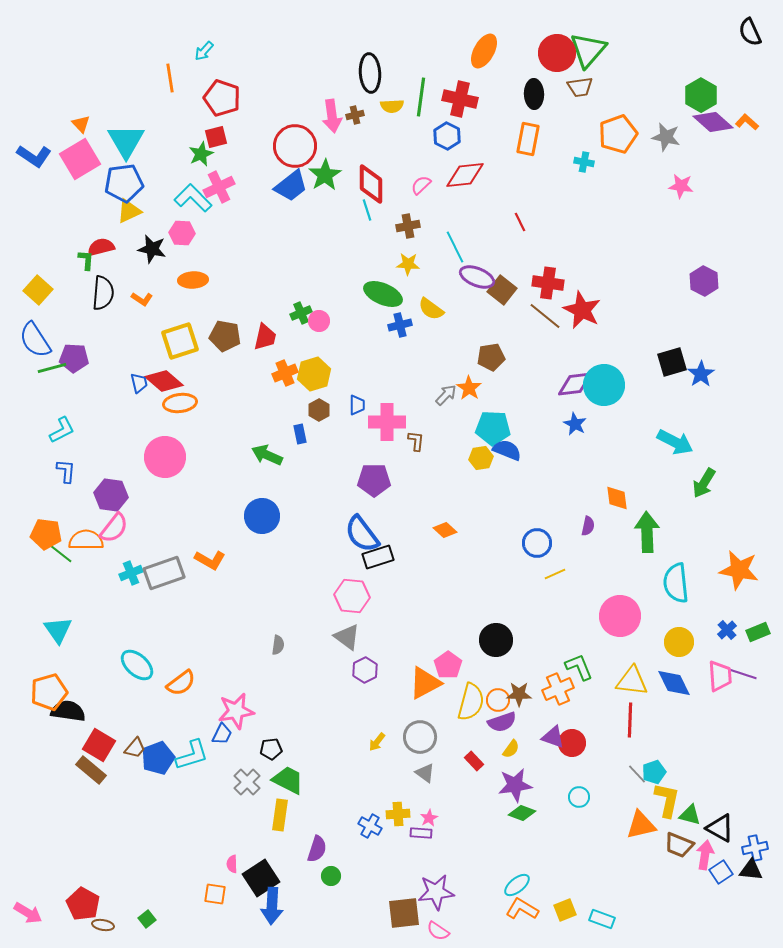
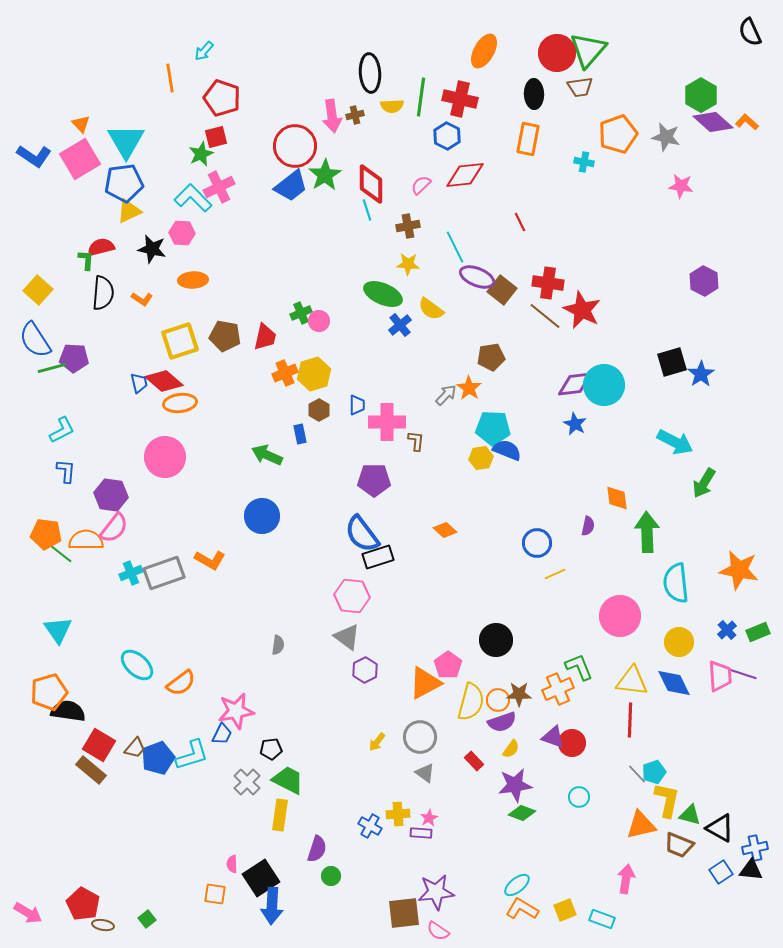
blue cross at (400, 325): rotated 25 degrees counterclockwise
pink arrow at (705, 855): moved 79 px left, 24 px down
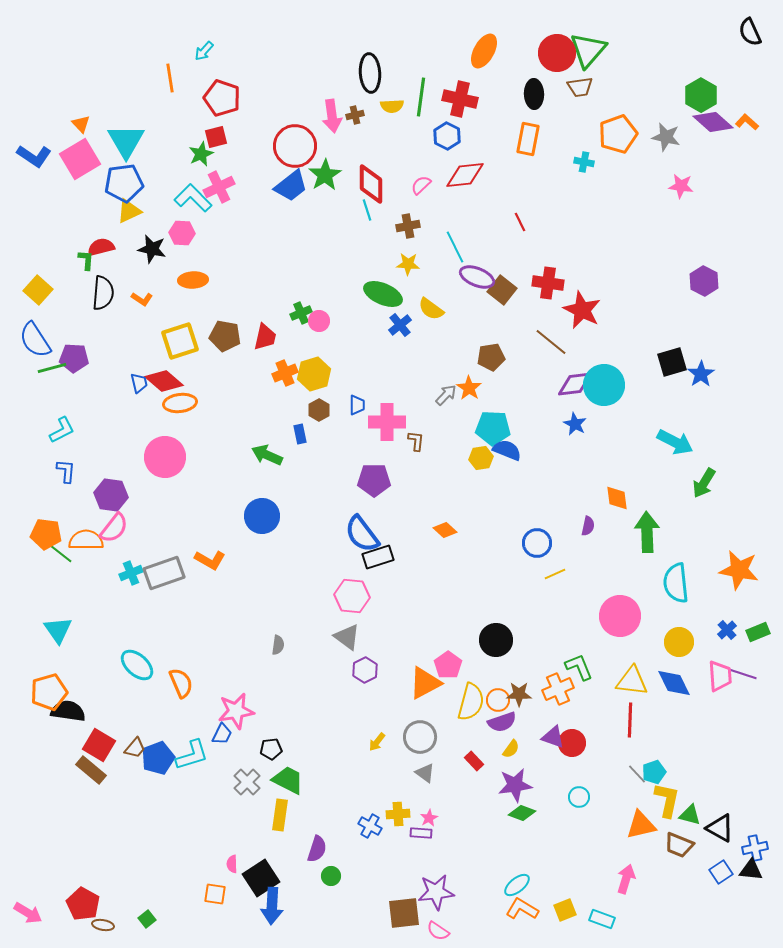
brown line at (545, 316): moved 6 px right, 26 px down
orange semicircle at (181, 683): rotated 76 degrees counterclockwise
pink arrow at (626, 879): rotated 8 degrees clockwise
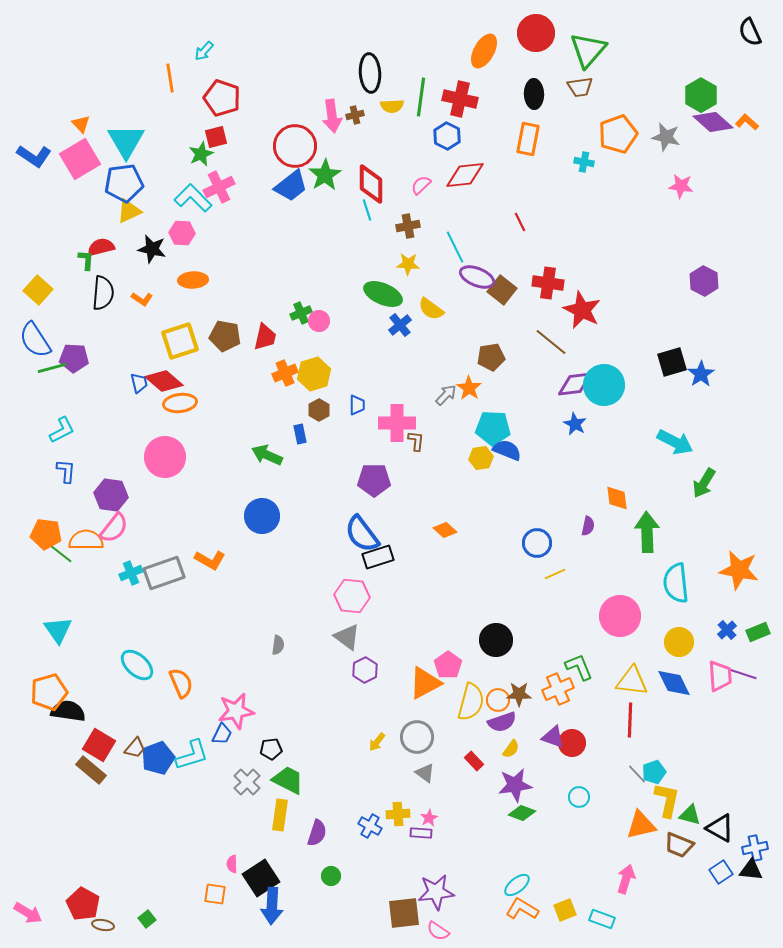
red circle at (557, 53): moved 21 px left, 20 px up
pink cross at (387, 422): moved 10 px right, 1 px down
gray circle at (420, 737): moved 3 px left
purple semicircle at (317, 849): moved 16 px up
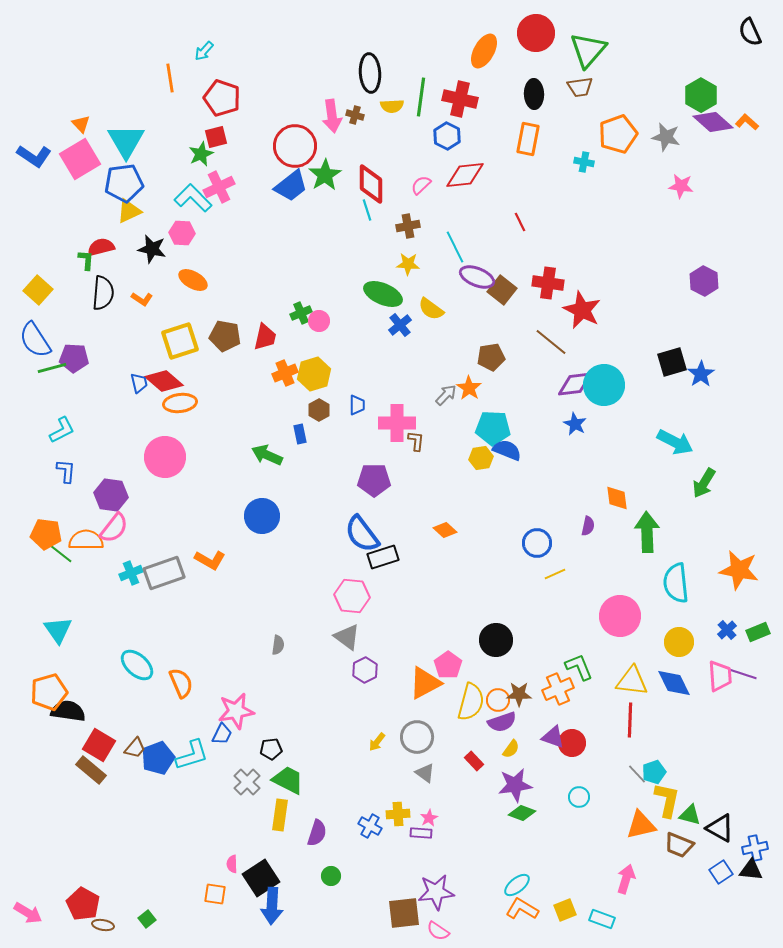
brown cross at (355, 115): rotated 30 degrees clockwise
orange ellipse at (193, 280): rotated 32 degrees clockwise
black rectangle at (378, 557): moved 5 px right
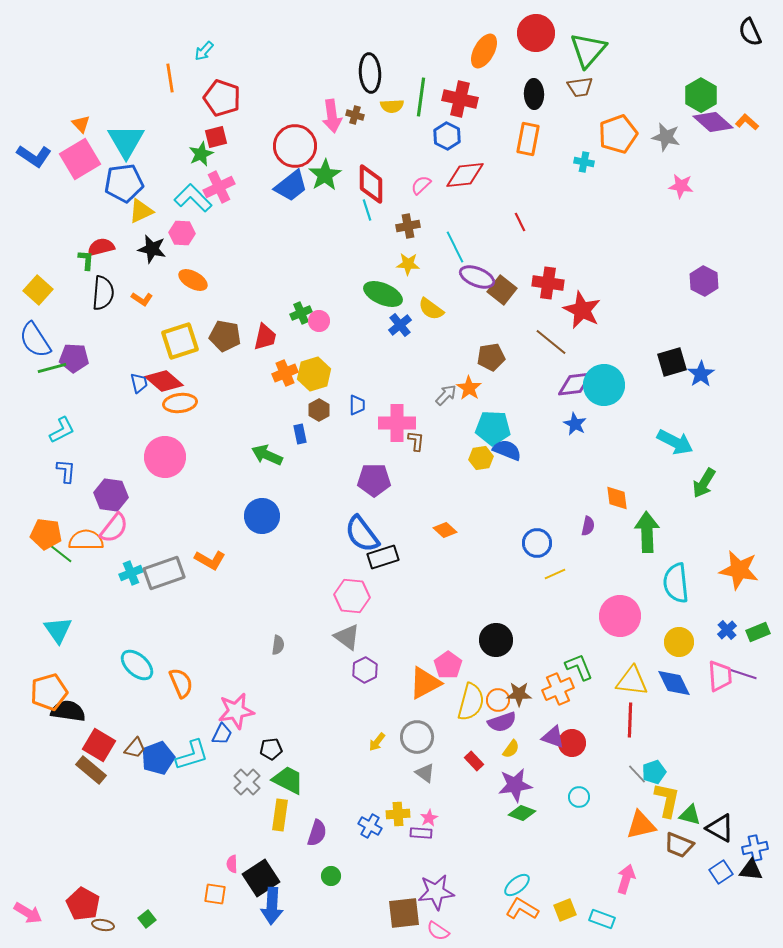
yellow triangle at (129, 211): moved 12 px right
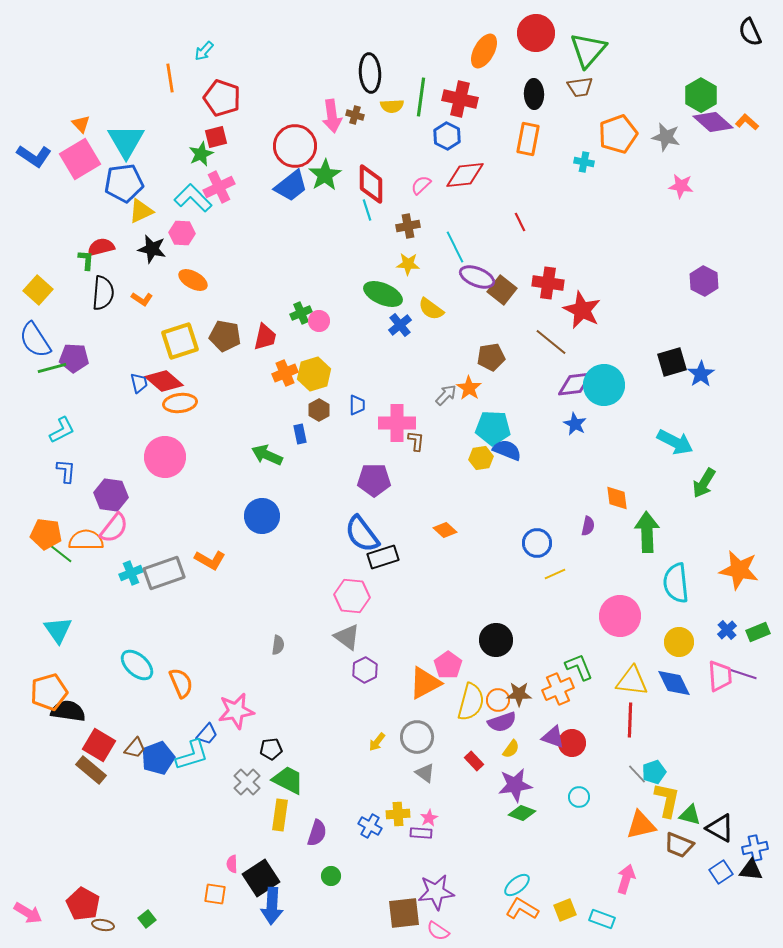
blue trapezoid at (222, 734): moved 15 px left; rotated 15 degrees clockwise
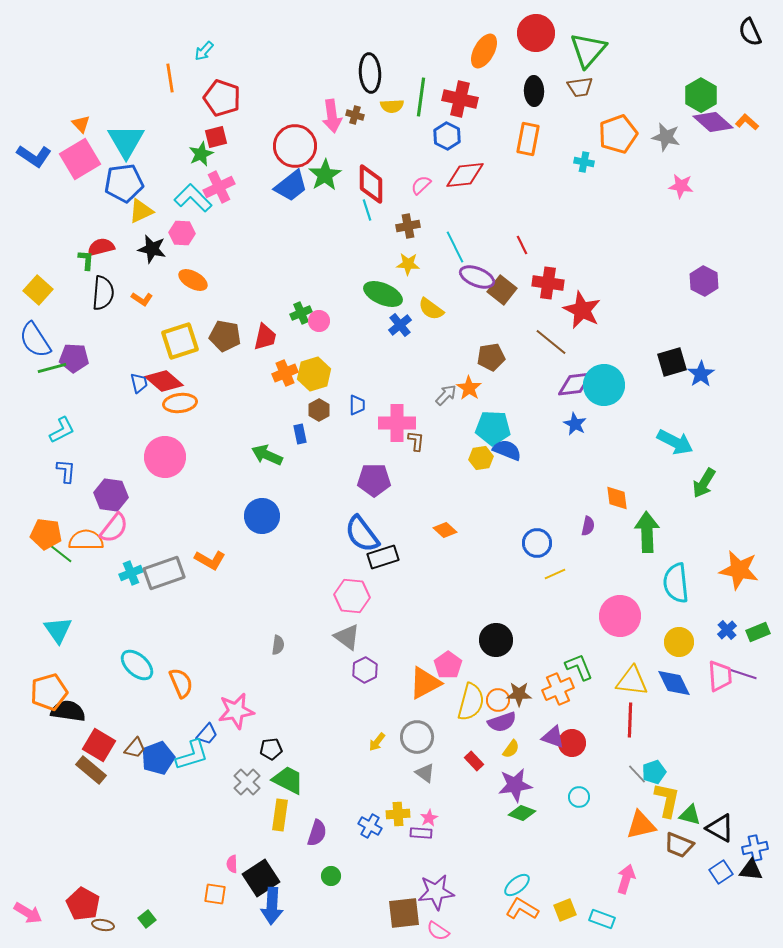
black ellipse at (534, 94): moved 3 px up
red line at (520, 222): moved 2 px right, 23 px down
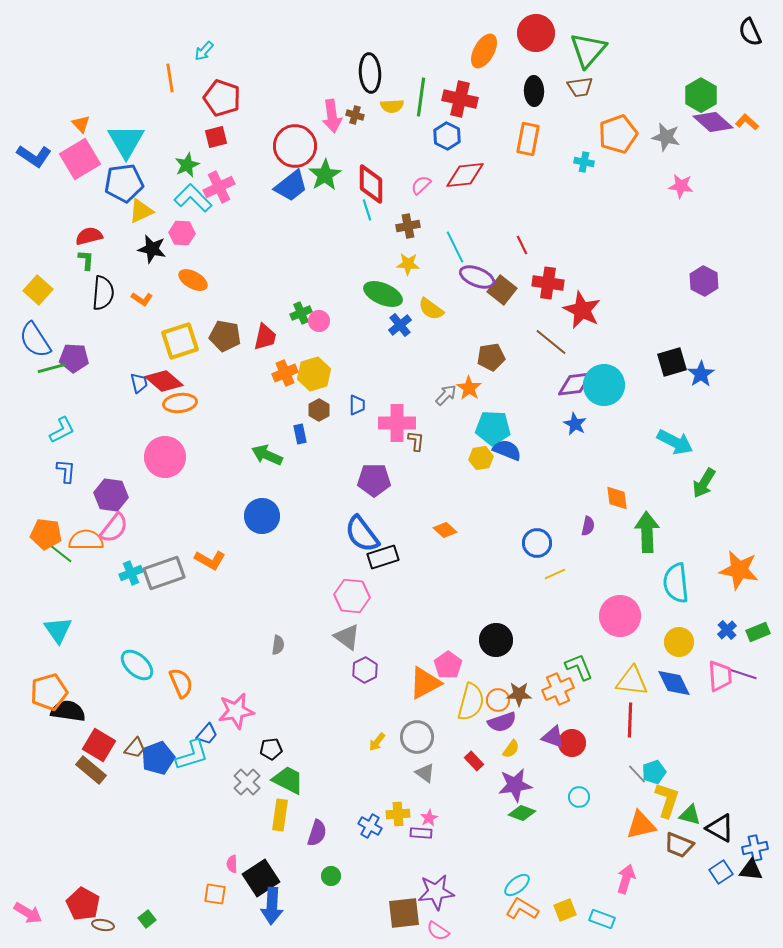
green star at (201, 154): moved 14 px left, 11 px down
red semicircle at (101, 247): moved 12 px left, 11 px up
yellow L-shape at (667, 800): rotated 6 degrees clockwise
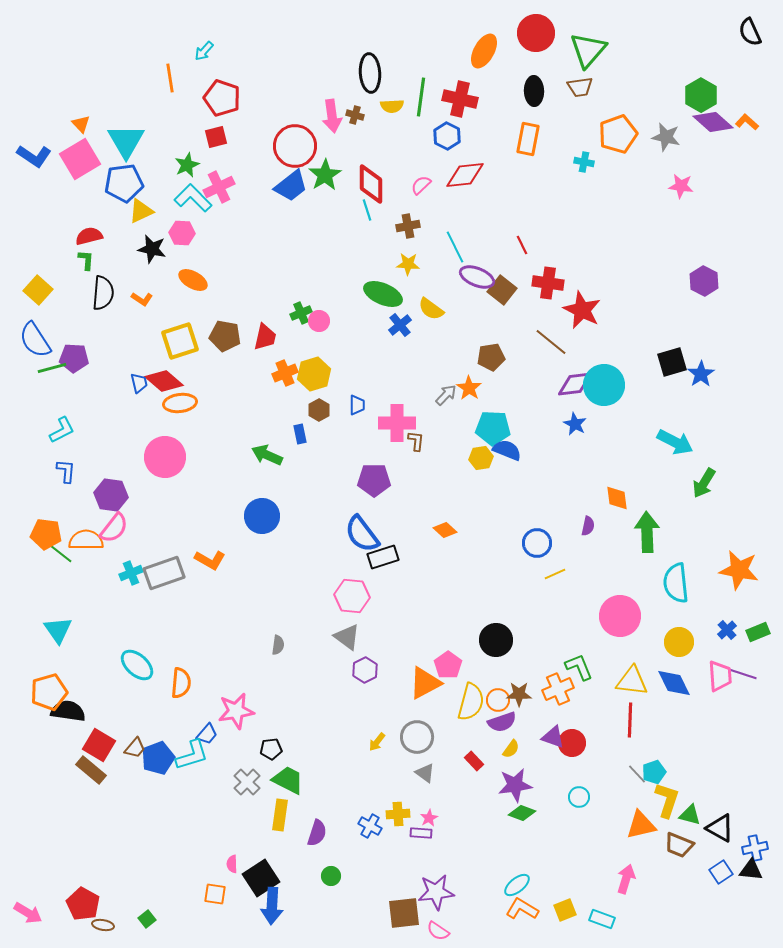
orange semicircle at (181, 683): rotated 28 degrees clockwise
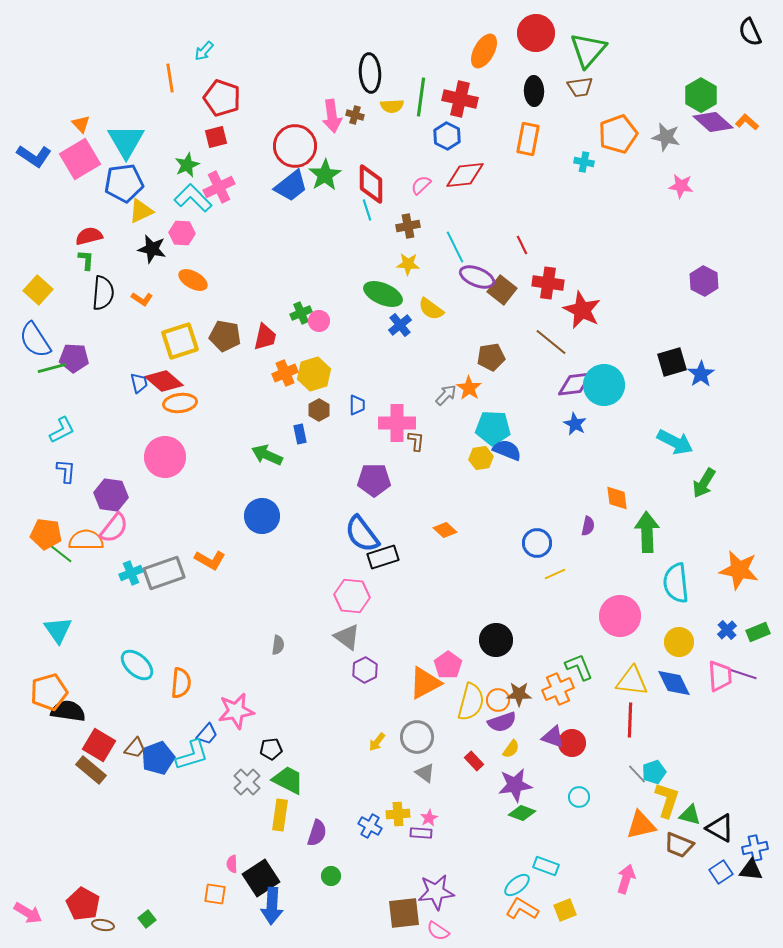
cyan rectangle at (602, 919): moved 56 px left, 53 px up
